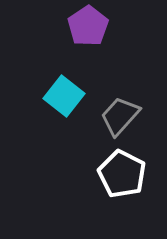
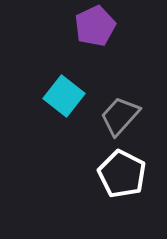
purple pentagon: moved 7 px right; rotated 9 degrees clockwise
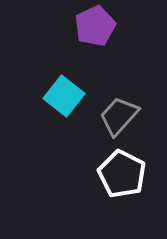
gray trapezoid: moved 1 px left
